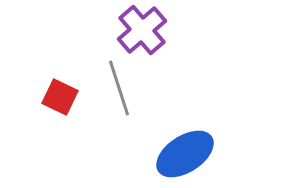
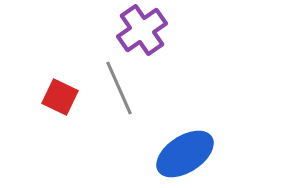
purple cross: rotated 6 degrees clockwise
gray line: rotated 6 degrees counterclockwise
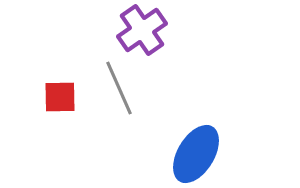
red square: rotated 27 degrees counterclockwise
blue ellipse: moved 11 px right; rotated 26 degrees counterclockwise
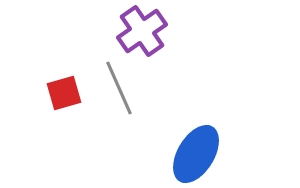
purple cross: moved 1 px down
red square: moved 4 px right, 4 px up; rotated 15 degrees counterclockwise
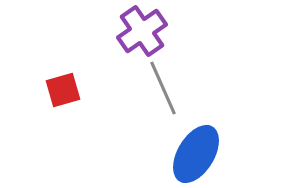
gray line: moved 44 px right
red square: moved 1 px left, 3 px up
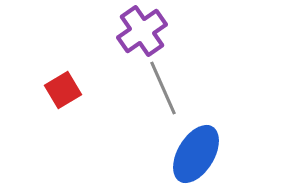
red square: rotated 15 degrees counterclockwise
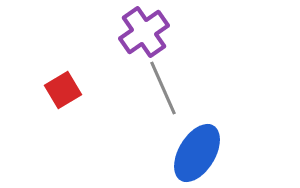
purple cross: moved 2 px right, 1 px down
blue ellipse: moved 1 px right, 1 px up
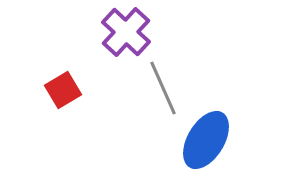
purple cross: moved 18 px left; rotated 12 degrees counterclockwise
blue ellipse: moved 9 px right, 13 px up
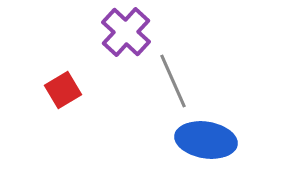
gray line: moved 10 px right, 7 px up
blue ellipse: rotated 68 degrees clockwise
